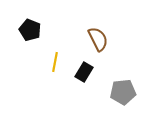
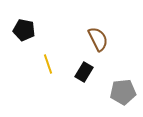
black pentagon: moved 6 px left; rotated 10 degrees counterclockwise
yellow line: moved 7 px left, 2 px down; rotated 30 degrees counterclockwise
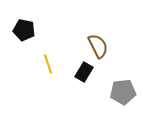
brown semicircle: moved 7 px down
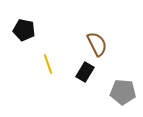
brown semicircle: moved 1 px left, 2 px up
black rectangle: moved 1 px right
gray pentagon: rotated 10 degrees clockwise
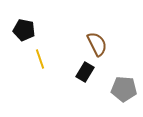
yellow line: moved 8 px left, 5 px up
gray pentagon: moved 1 px right, 3 px up
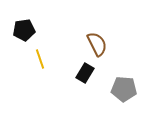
black pentagon: rotated 20 degrees counterclockwise
black rectangle: moved 1 px down
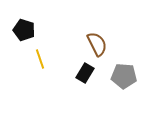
black pentagon: rotated 25 degrees clockwise
gray pentagon: moved 13 px up
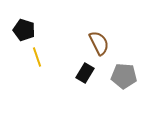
brown semicircle: moved 2 px right, 1 px up
yellow line: moved 3 px left, 2 px up
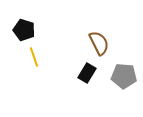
yellow line: moved 3 px left
black rectangle: moved 2 px right
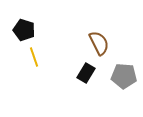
black rectangle: moved 1 px left
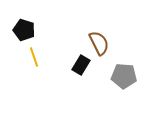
black rectangle: moved 5 px left, 8 px up
